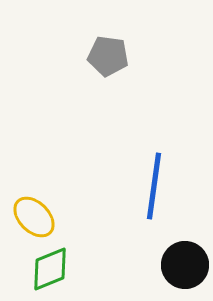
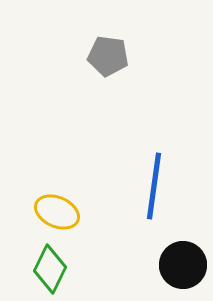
yellow ellipse: moved 23 px right, 5 px up; rotated 21 degrees counterclockwise
black circle: moved 2 px left
green diamond: rotated 42 degrees counterclockwise
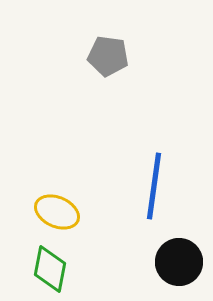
black circle: moved 4 px left, 3 px up
green diamond: rotated 15 degrees counterclockwise
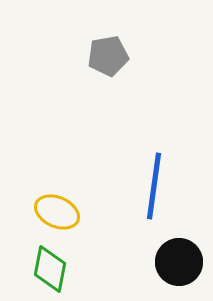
gray pentagon: rotated 18 degrees counterclockwise
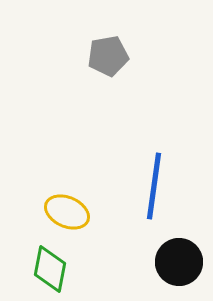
yellow ellipse: moved 10 px right
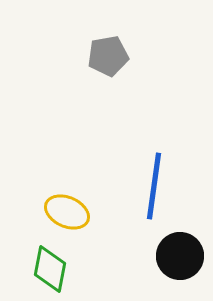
black circle: moved 1 px right, 6 px up
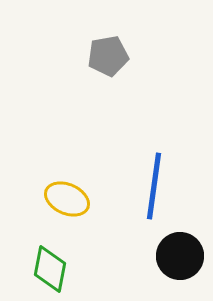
yellow ellipse: moved 13 px up
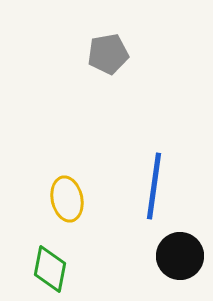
gray pentagon: moved 2 px up
yellow ellipse: rotated 54 degrees clockwise
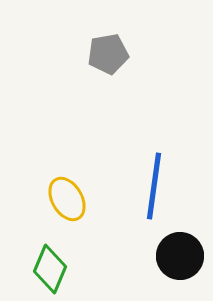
yellow ellipse: rotated 18 degrees counterclockwise
green diamond: rotated 12 degrees clockwise
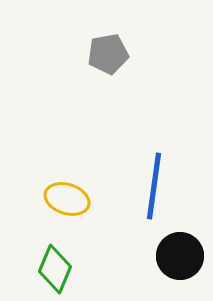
yellow ellipse: rotated 42 degrees counterclockwise
green diamond: moved 5 px right
